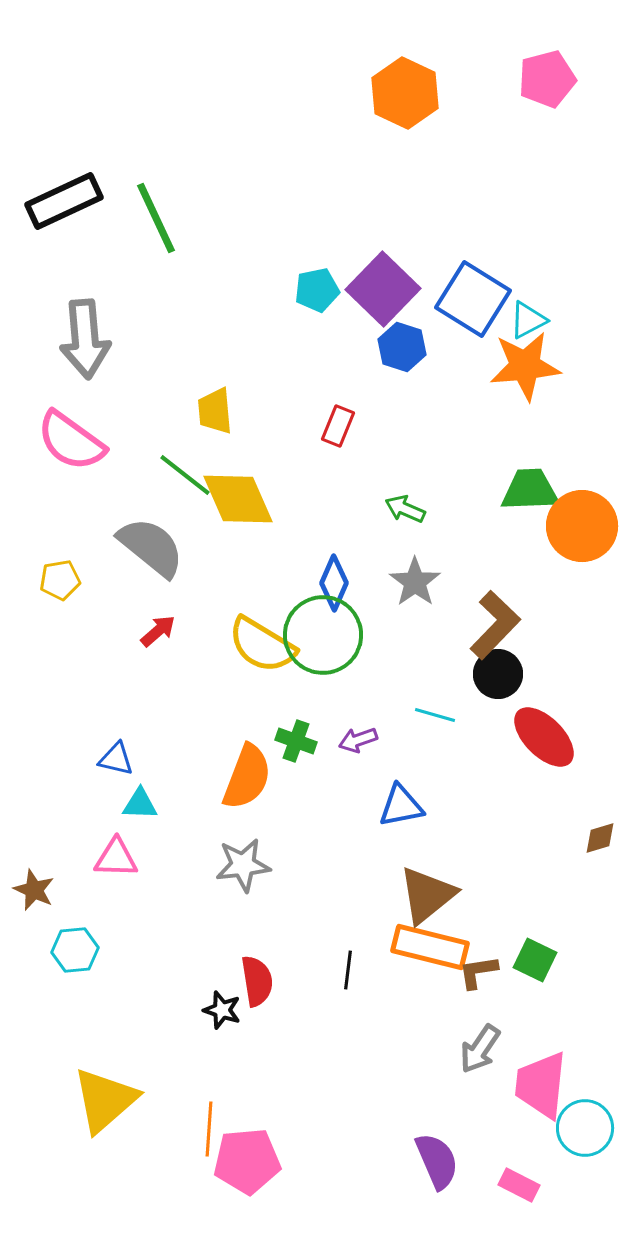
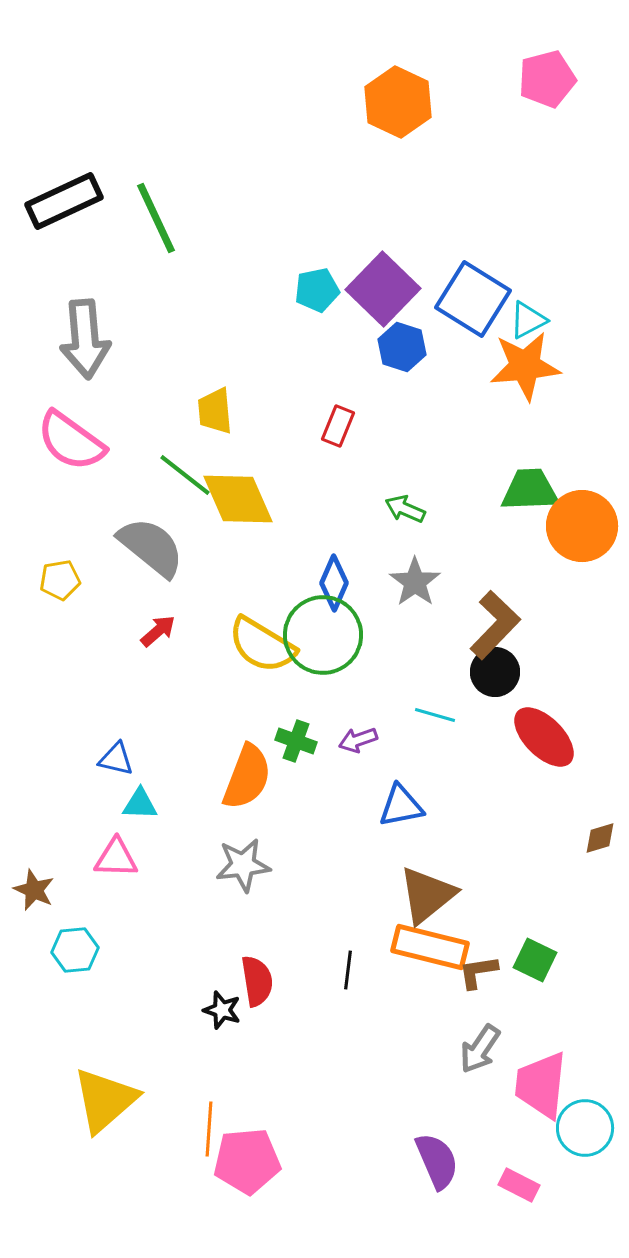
orange hexagon at (405, 93): moved 7 px left, 9 px down
black circle at (498, 674): moved 3 px left, 2 px up
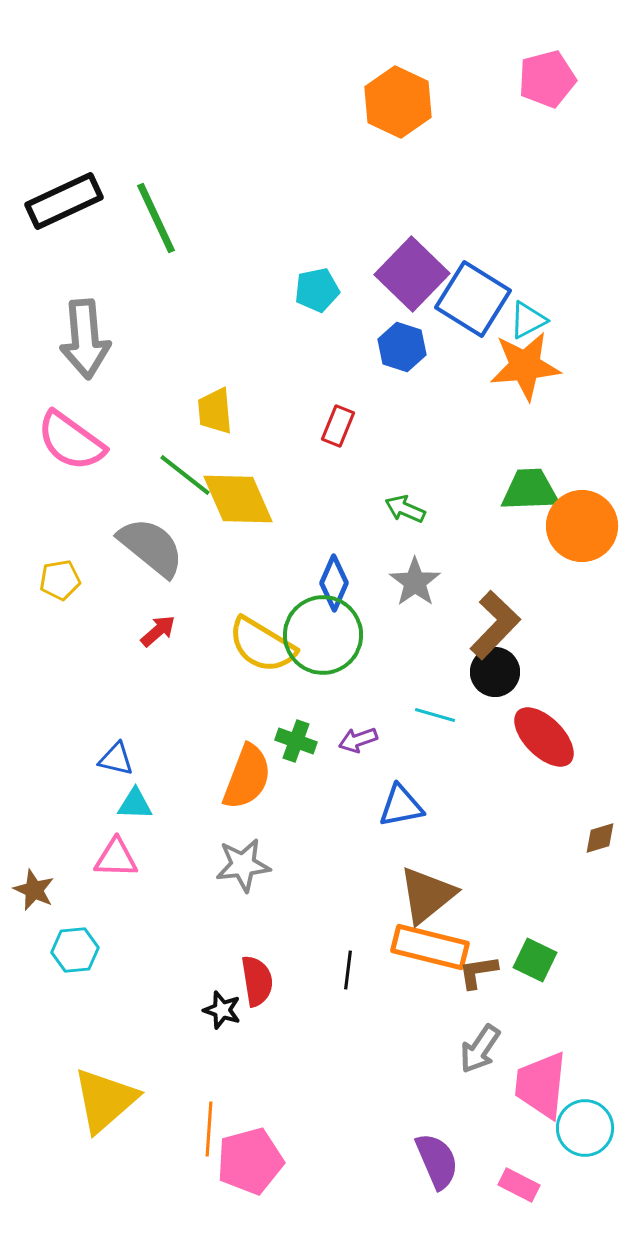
purple square at (383, 289): moved 29 px right, 15 px up
cyan triangle at (140, 804): moved 5 px left
pink pentagon at (247, 1161): moved 3 px right; rotated 10 degrees counterclockwise
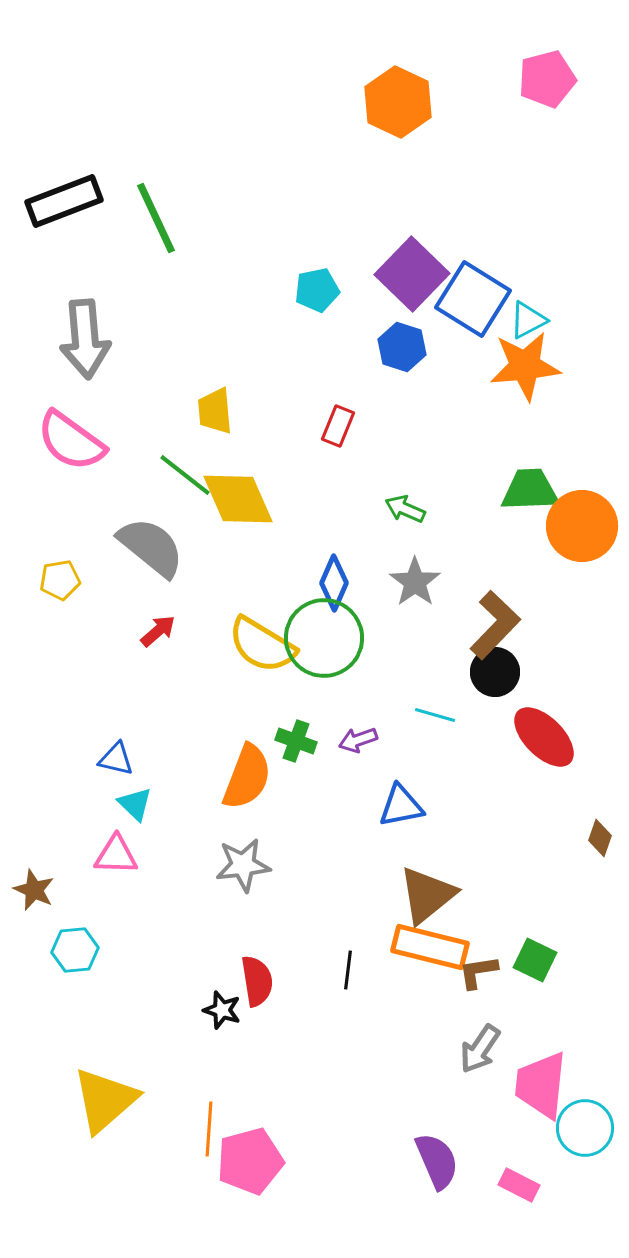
black rectangle at (64, 201): rotated 4 degrees clockwise
green circle at (323, 635): moved 1 px right, 3 px down
cyan triangle at (135, 804): rotated 42 degrees clockwise
brown diamond at (600, 838): rotated 54 degrees counterclockwise
pink triangle at (116, 858): moved 3 px up
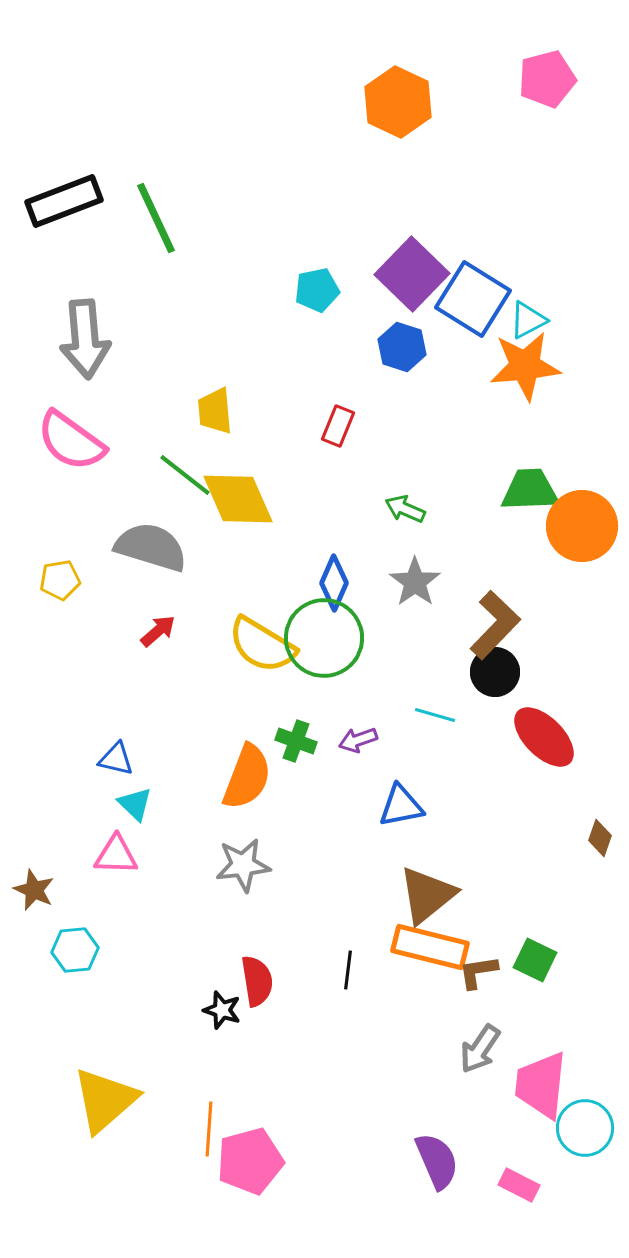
gray semicircle at (151, 547): rotated 22 degrees counterclockwise
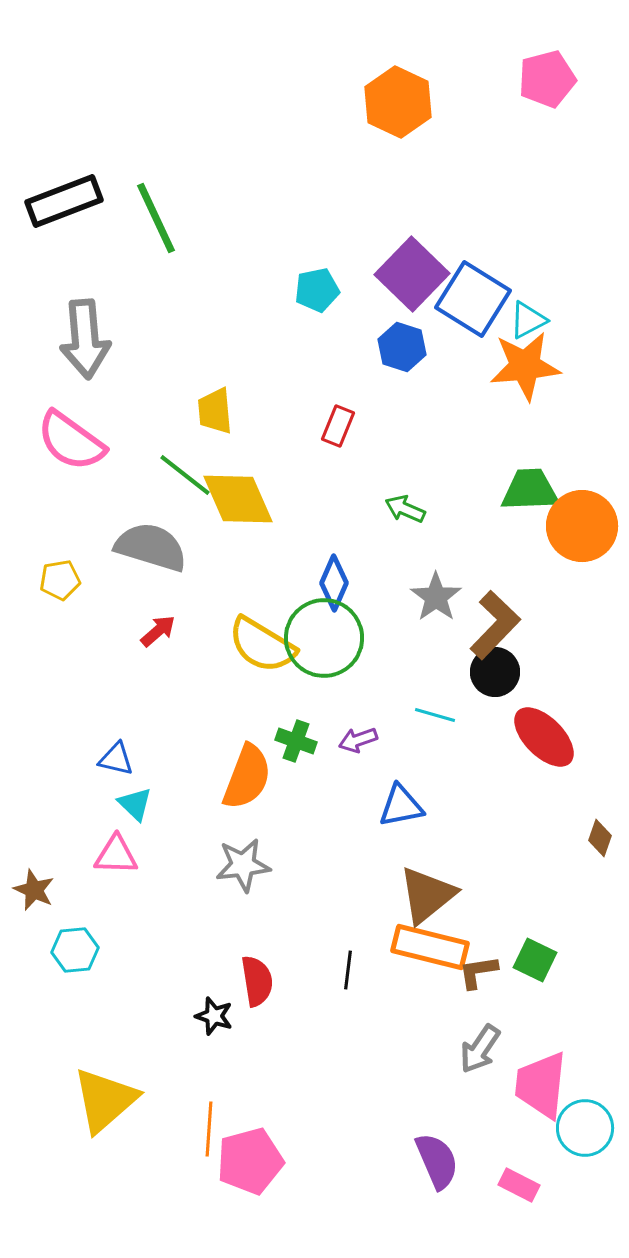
gray star at (415, 582): moved 21 px right, 15 px down
black star at (222, 1010): moved 8 px left, 6 px down
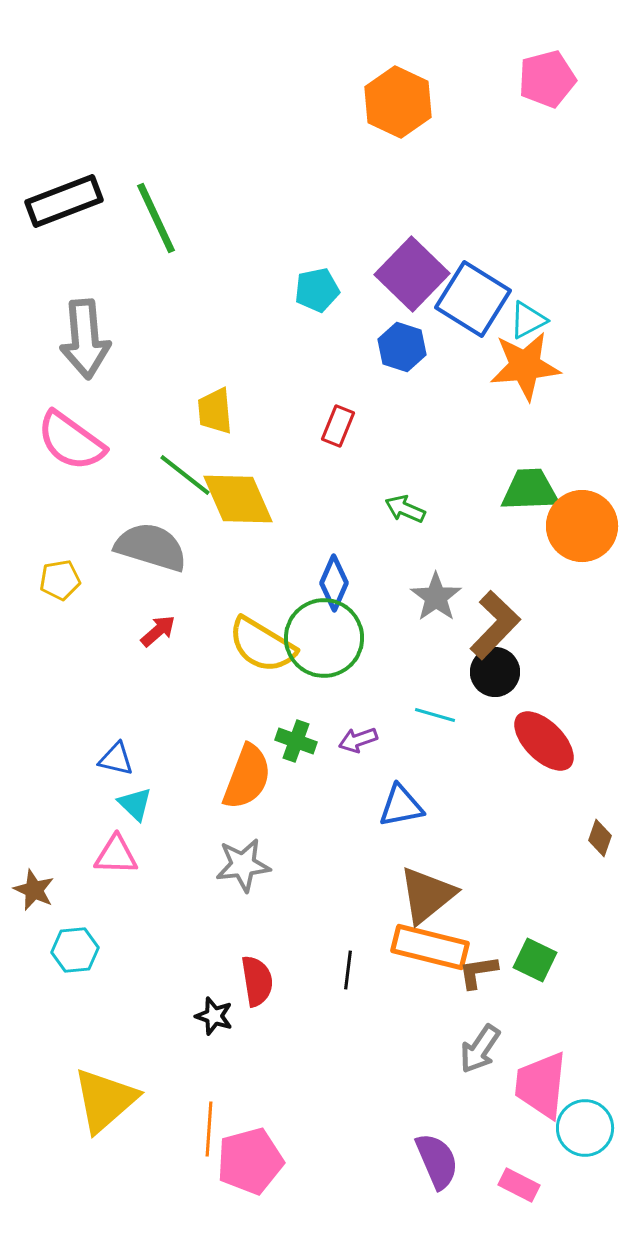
red ellipse at (544, 737): moved 4 px down
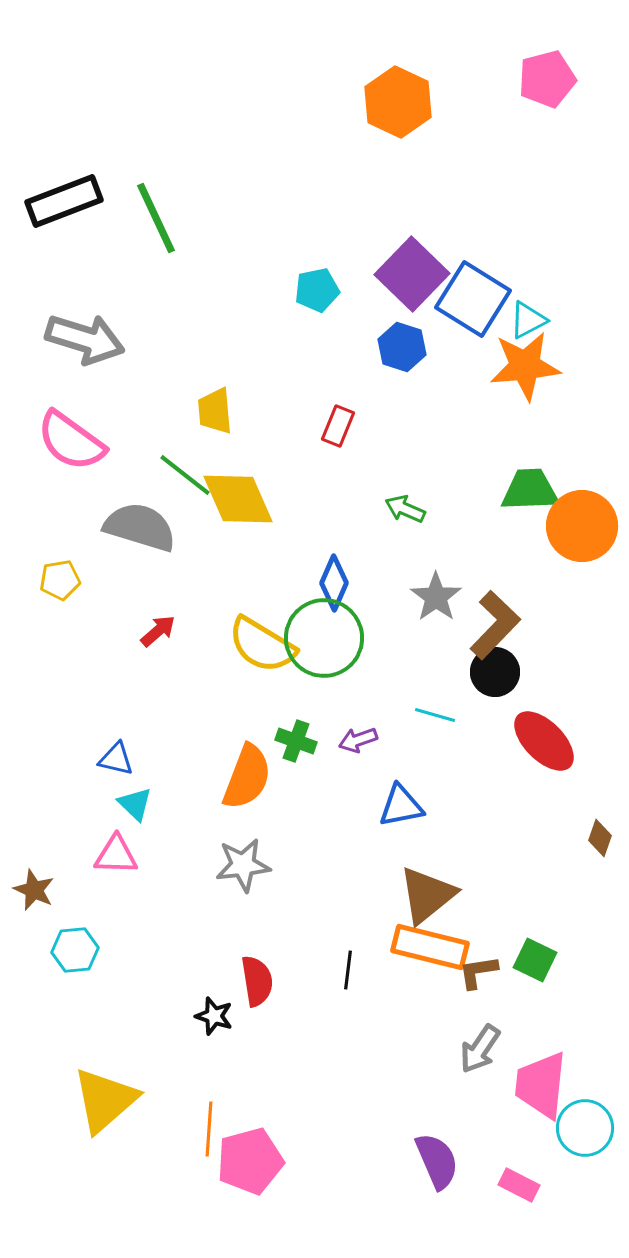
gray arrow at (85, 339): rotated 68 degrees counterclockwise
gray semicircle at (151, 547): moved 11 px left, 20 px up
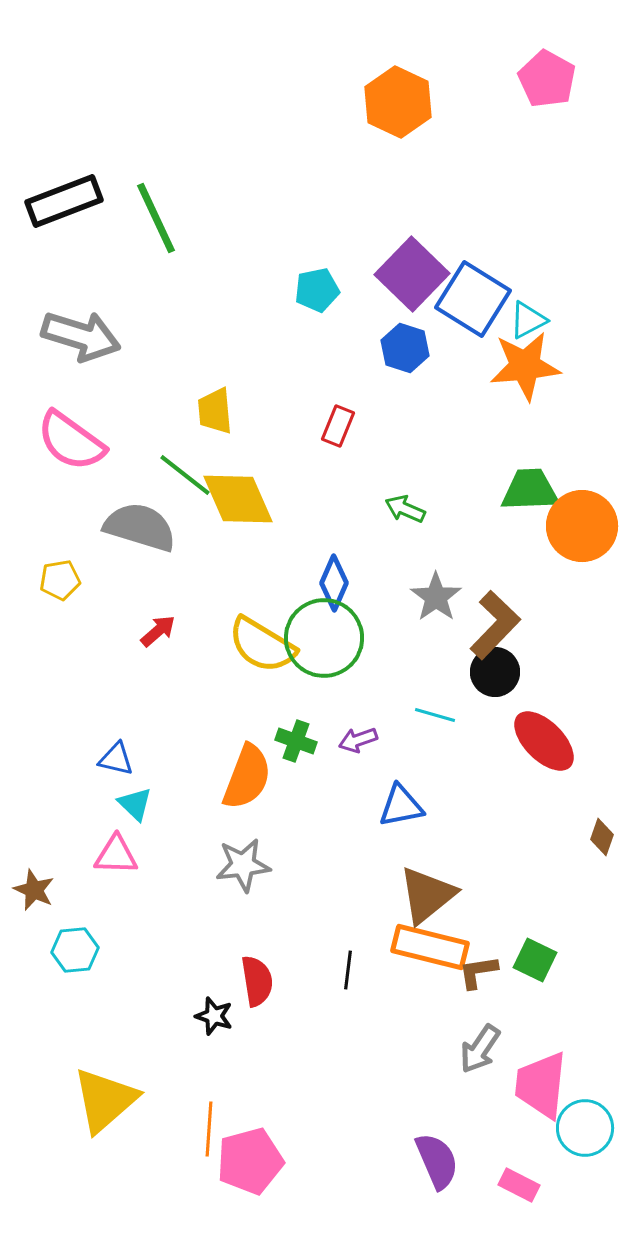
pink pentagon at (547, 79): rotated 28 degrees counterclockwise
gray arrow at (85, 339): moved 4 px left, 3 px up
blue hexagon at (402, 347): moved 3 px right, 1 px down
brown diamond at (600, 838): moved 2 px right, 1 px up
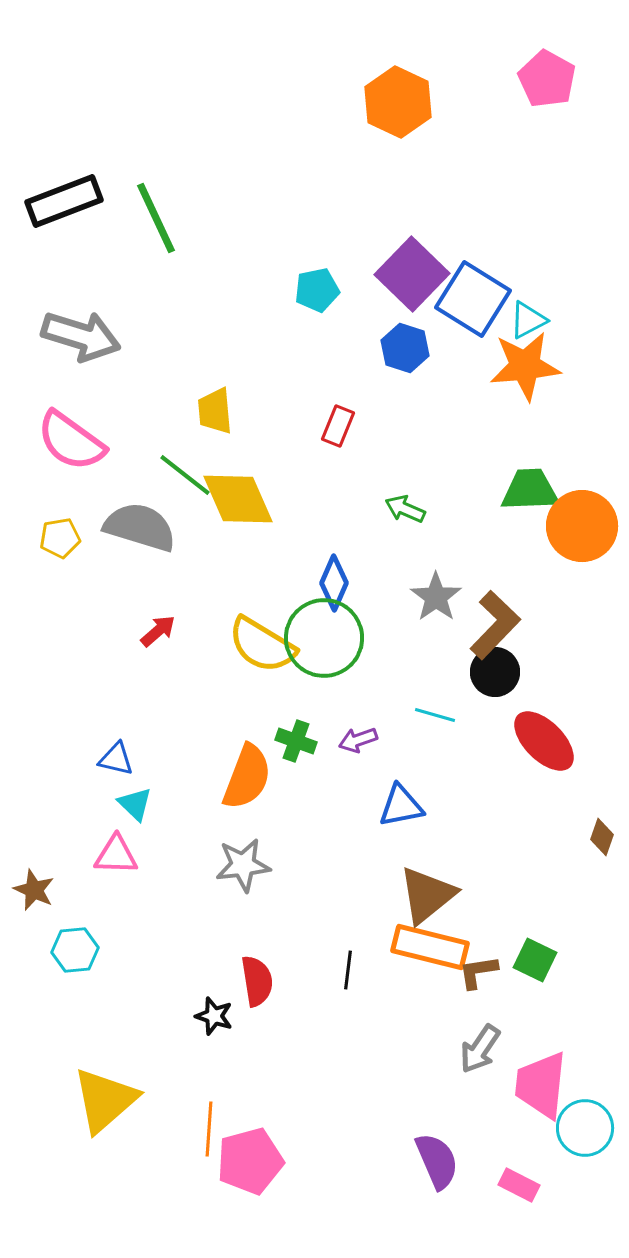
yellow pentagon at (60, 580): moved 42 px up
